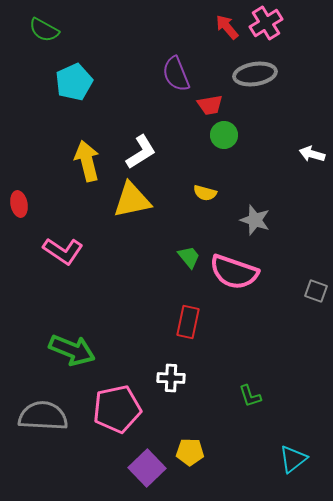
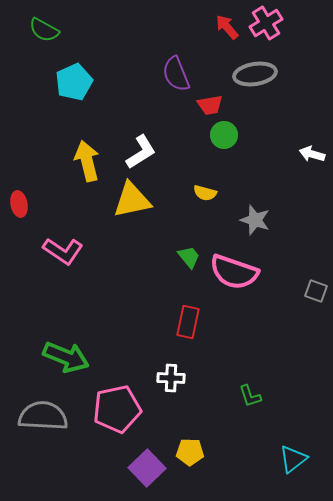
green arrow: moved 6 px left, 7 px down
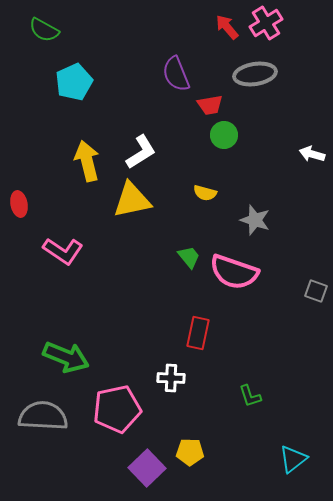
red rectangle: moved 10 px right, 11 px down
